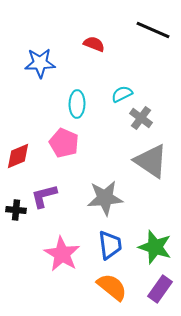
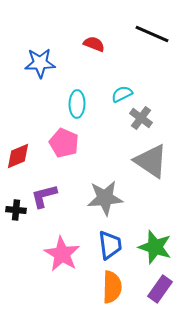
black line: moved 1 px left, 4 px down
orange semicircle: rotated 52 degrees clockwise
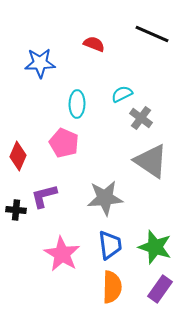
red diamond: rotated 44 degrees counterclockwise
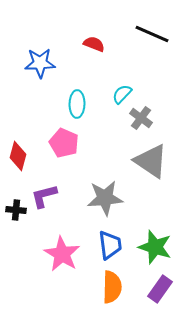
cyan semicircle: rotated 20 degrees counterclockwise
red diamond: rotated 8 degrees counterclockwise
